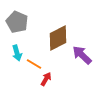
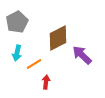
gray pentagon: rotated 20 degrees clockwise
cyan arrow: rotated 28 degrees clockwise
orange line: rotated 63 degrees counterclockwise
red arrow: moved 3 px down; rotated 24 degrees counterclockwise
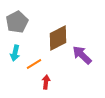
cyan arrow: moved 2 px left
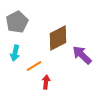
orange line: moved 2 px down
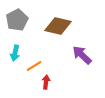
gray pentagon: moved 2 px up
brown diamond: moved 12 px up; rotated 40 degrees clockwise
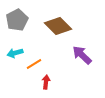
brown diamond: rotated 32 degrees clockwise
cyan arrow: rotated 63 degrees clockwise
orange line: moved 2 px up
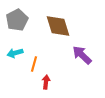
brown diamond: rotated 28 degrees clockwise
orange line: rotated 42 degrees counterclockwise
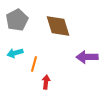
purple arrow: moved 5 px right, 2 px down; rotated 45 degrees counterclockwise
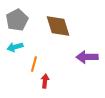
cyan arrow: moved 6 px up
red arrow: moved 1 px left, 1 px up
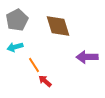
orange line: moved 1 px down; rotated 49 degrees counterclockwise
red arrow: rotated 56 degrees counterclockwise
